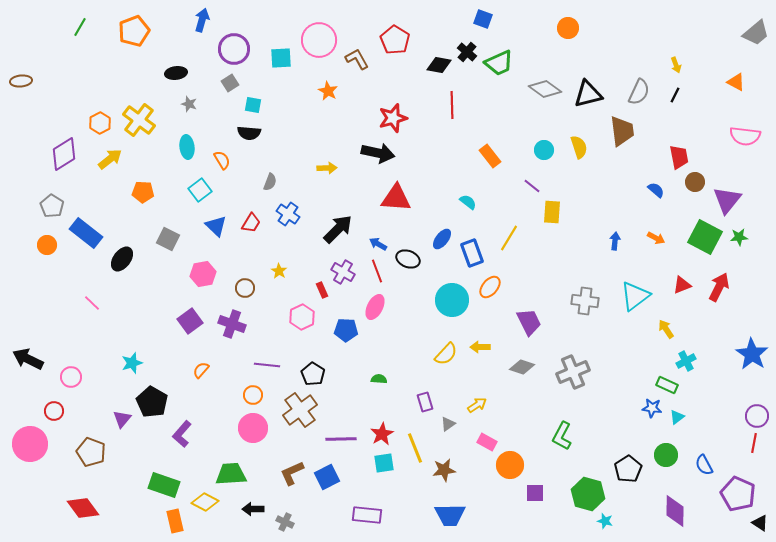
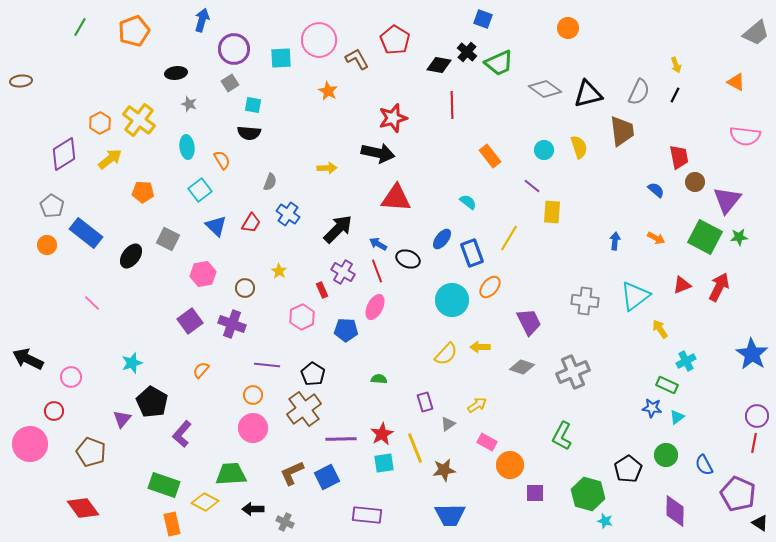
black ellipse at (122, 259): moved 9 px right, 3 px up
yellow arrow at (666, 329): moved 6 px left
brown cross at (300, 410): moved 4 px right, 1 px up
orange rectangle at (175, 521): moved 3 px left, 3 px down
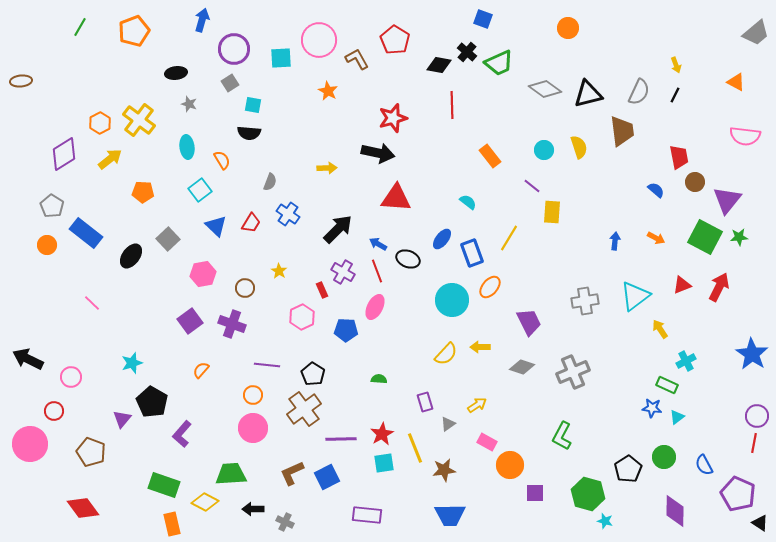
gray square at (168, 239): rotated 20 degrees clockwise
gray cross at (585, 301): rotated 16 degrees counterclockwise
green circle at (666, 455): moved 2 px left, 2 px down
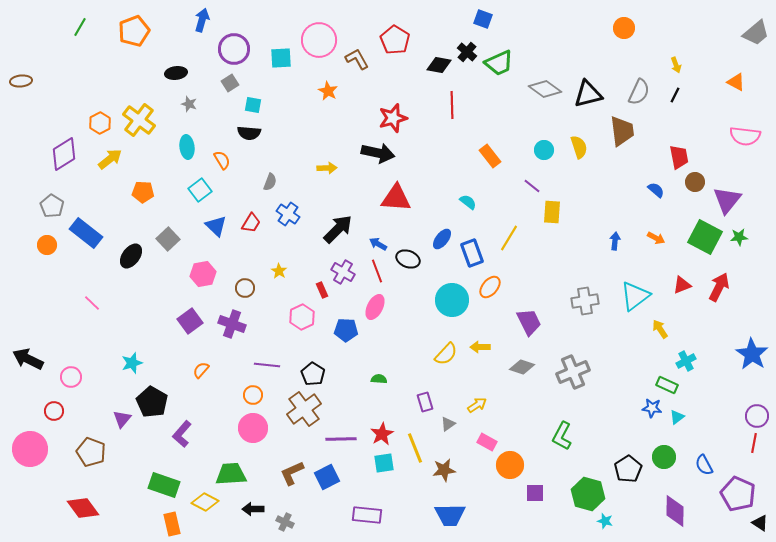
orange circle at (568, 28): moved 56 px right
pink circle at (30, 444): moved 5 px down
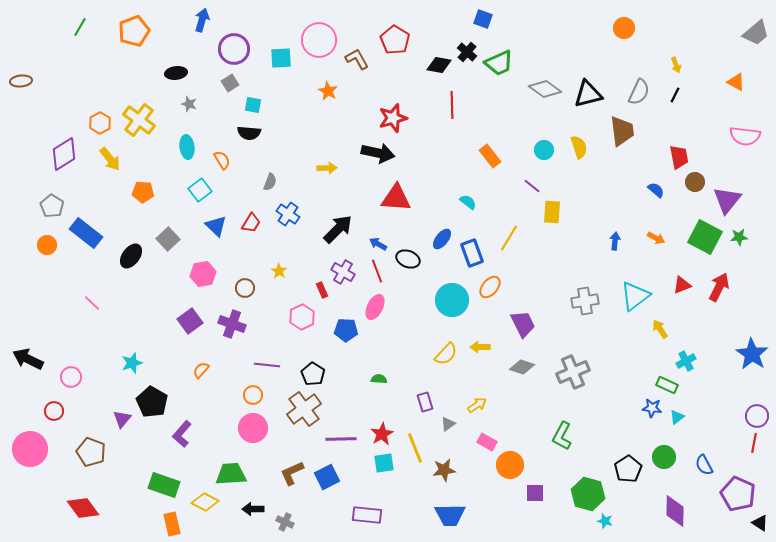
yellow arrow at (110, 159): rotated 90 degrees clockwise
purple trapezoid at (529, 322): moved 6 px left, 2 px down
